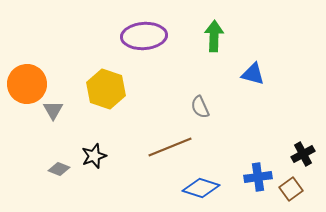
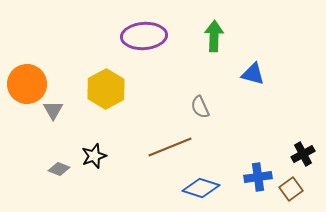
yellow hexagon: rotated 12 degrees clockwise
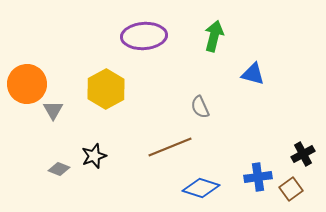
green arrow: rotated 12 degrees clockwise
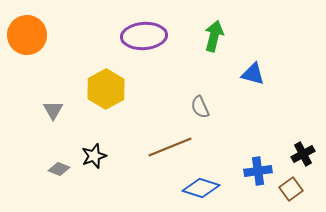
orange circle: moved 49 px up
blue cross: moved 6 px up
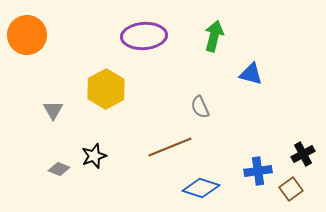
blue triangle: moved 2 px left
